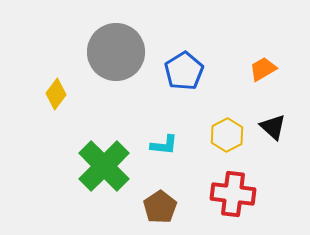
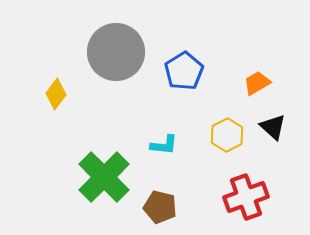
orange trapezoid: moved 6 px left, 14 px down
green cross: moved 11 px down
red cross: moved 13 px right, 3 px down; rotated 27 degrees counterclockwise
brown pentagon: rotated 24 degrees counterclockwise
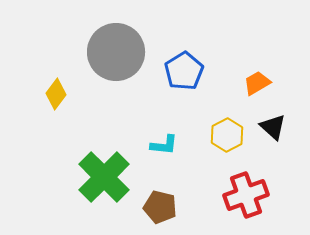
red cross: moved 2 px up
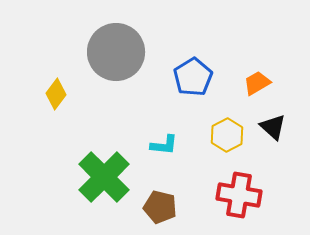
blue pentagon: moved 9 px right, 6 px down
red cross: moved 7 px left; rotated 30 degrees clockwise
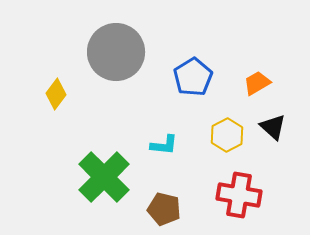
brown pentagon: moved 4 px right, 2 px down
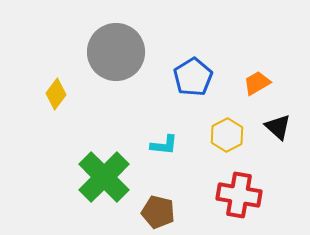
black triangle: moved 5 px right
brown pentagon: moved 6 px left, 3 px down
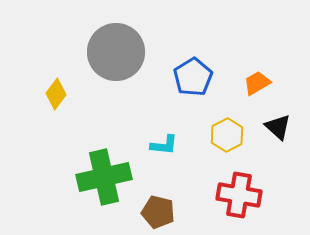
green cross: rotated 32 degrees clockwise
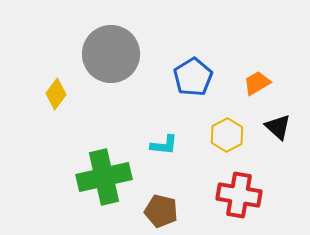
gray circle: moved 5 px left, 2 px down
brown pentagon: moved 3 px right, 1 px up
